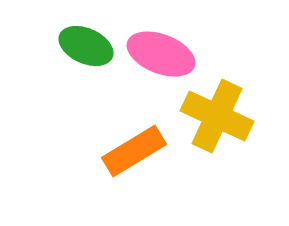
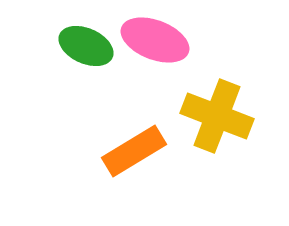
pink ellipse: moved 6 px left, 14 px up
yellow cross: rotated 4 degrees counterclockwise
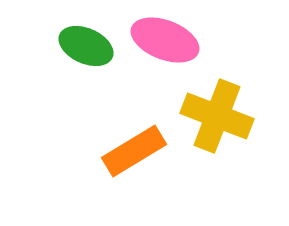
pink ellipse: moved 10 px right
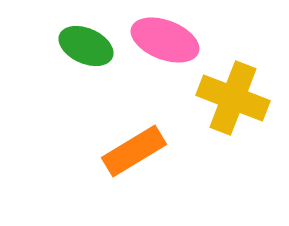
yellow cross: moved 16 px right, 18 px up
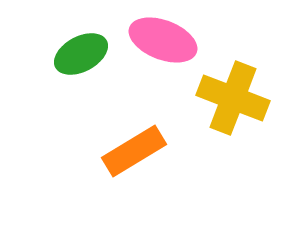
pink ellipse: moved 2 px left
green ellipse: moved 5 px left, 8 px down; rotated 52 degrees counterclockwise
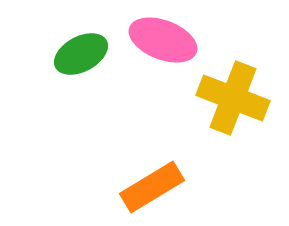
orange rectangle: moved 18 px right, 36 px down
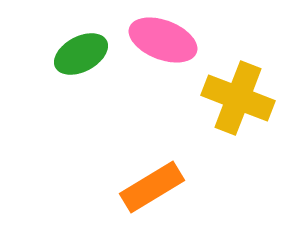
yellow cross: moved 5 px right
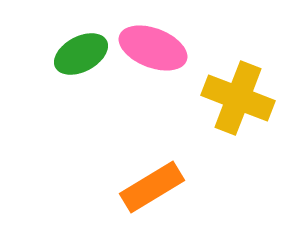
pink ellipse: moved 10 px left, 8 px down
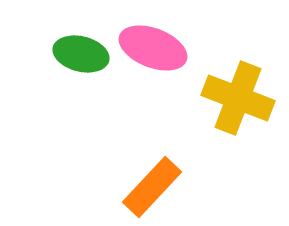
green ellipse: rotated 42 degrees clockwise
orange rectangle: rotated 16 degrees counterclockwise
